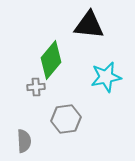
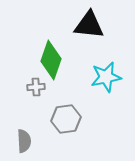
green diamond: rotated 21 degrees counterclockwise
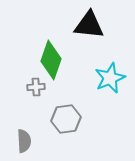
cyan star: moved 4 px right, 1 px down; rotated 12 degrees counterclockwise
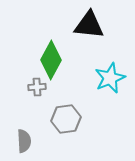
green diamond: rotated 9 degrees clockwise
gray cross: moved 1 px right
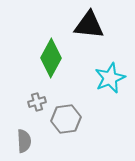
green diamond: moved 2 px up
gray cross: moved 15 px down; rotated 12 degrees counterclockwise
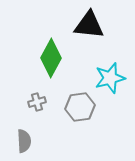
cyan star: rotated 8 degrees clockwise
gray hexagon: moved 14 px right, 12 px up
